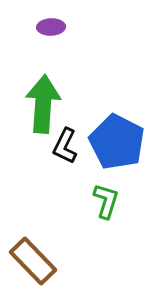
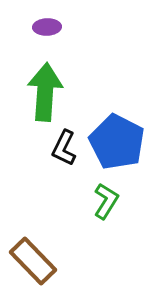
purple ellipse: moved 4 px left
green arrow: moved 2 px right, 12 px up
black L-shape: moved 1 px left, 2 px down
green L-shape: rotated 15 degrees clockwise
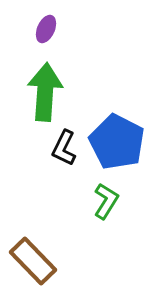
purple ellipse: moved 1 px left, 2 px down; rotated 64 degrees counterclockwise
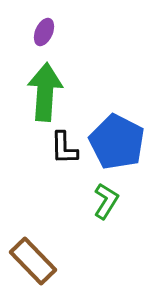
purple ellipse: moved 2 px left, 3 px down
black L-shape: rotated 27 degrees counterclockwise
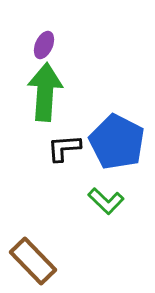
purple ellipse: moved 13 px down
black L-shape: rotated 87 degrees clockwise
green L-shape: rotated 102 degrees clockwise
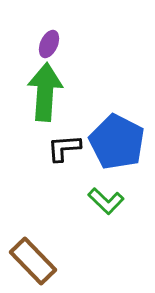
purple ellipse: moved 5 px right, 1 px up
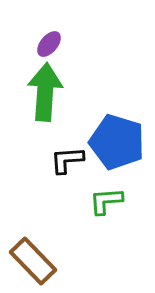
purple ellipse: rotated 16 degrees clockwise
blue pentagon: rotated 10 degrees counterclockwise
black L-shape: moved 3 px right, 12 px down
green L-shape: rotated 132 degrees clockwise
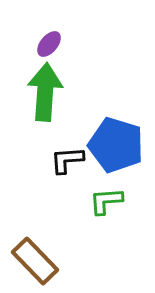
blue pentagon: moved 1 px left, 3 px down
brown rectangle: moved 2 px right
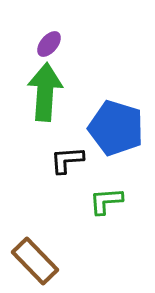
blue pentagon: moved 17 px up
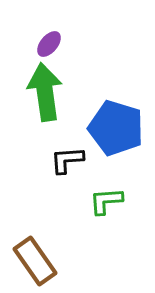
green arrow: rotated 12 degrees counterclockwise
brown rectangle: rotated 9 degrees clockwise
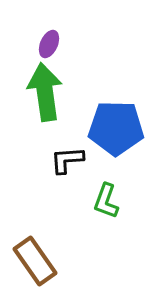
purple ellipse: rotated 16 degrees counterclockwise
blue pentagon: rotated 16 degrees counterclockwise
green L-shape: rotated 66 degrees counterclockwise
